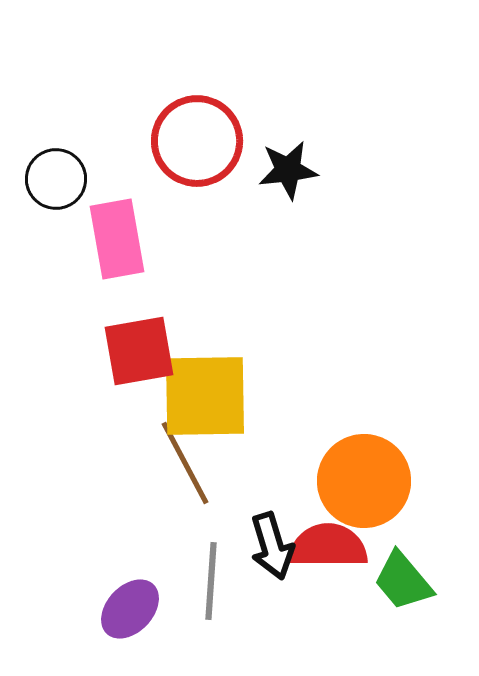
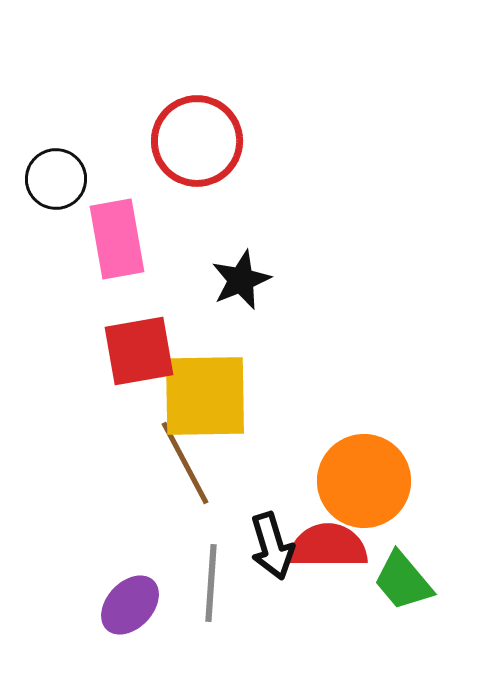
black star: moved 47 px left, 110 px down; rotated 16 degrees counterclockwise
gray line: moved 2 px down
purple ellipse: moved 4 px up
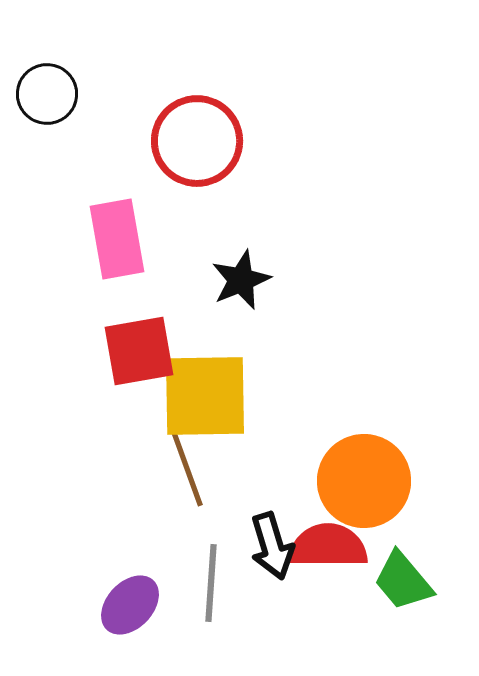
black circle: moved 9 px left, 85 px up
brown line: rotated 8 degrees clockwise
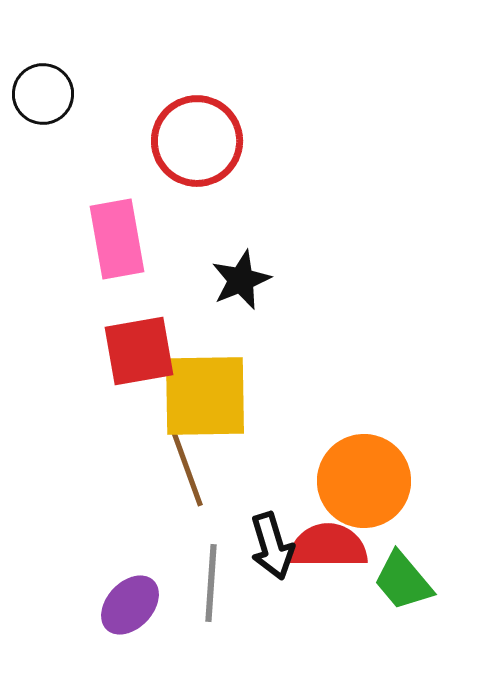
black circle: moved 4 px left
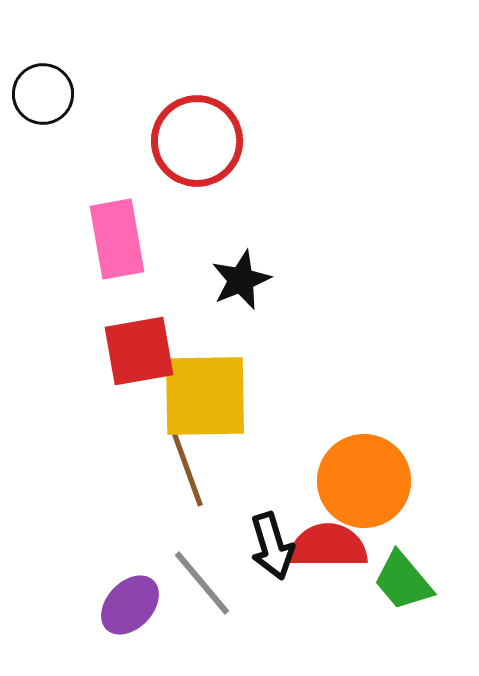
gray line: moved 9 px left; rotated 44 degrees counterclockwise
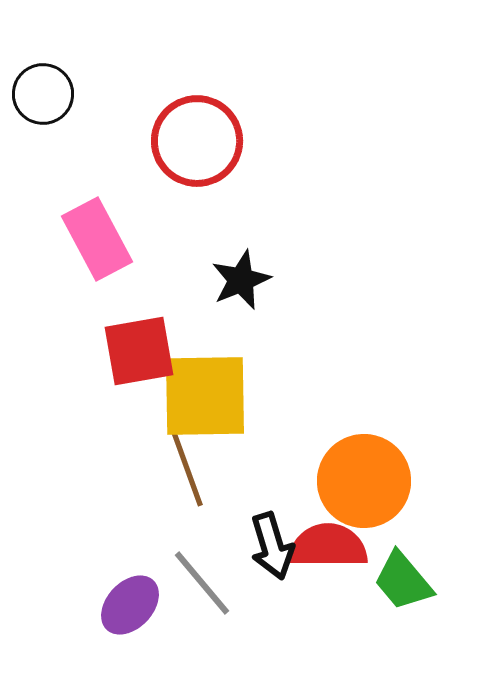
pink rectangle: moved 20 px left; rotated 18 degrees counterclockwise
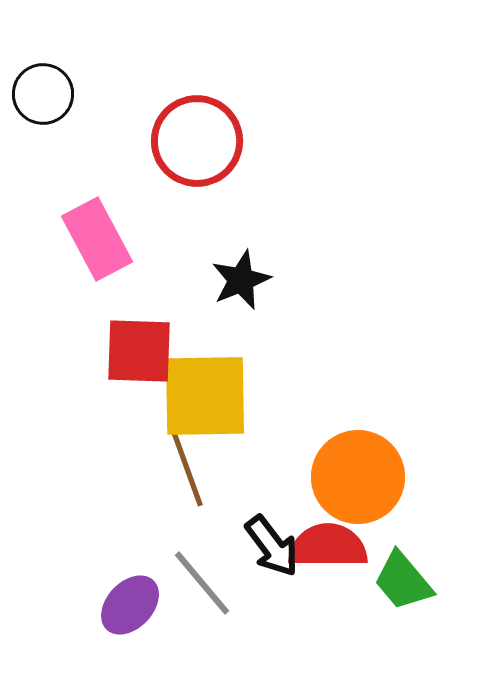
red square: rotated 12 degrees clockwise
orange circle: moved 6 px left, 4 px up
black arrow: rotated 20 degrees counterclockwise
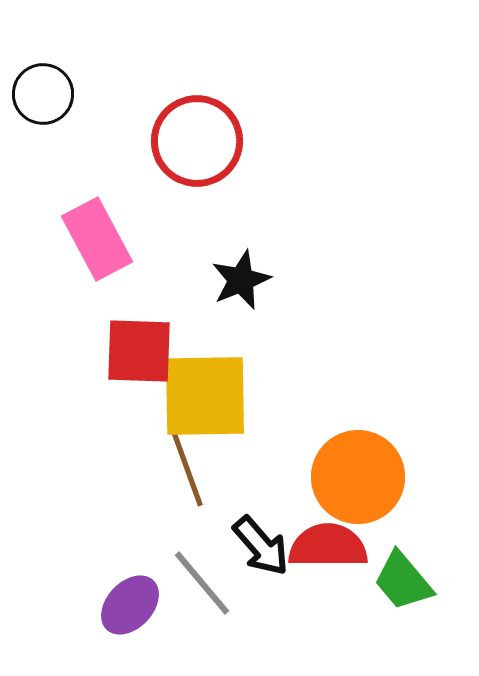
black arrow: moved 11 px left; rotated 4 degrees counterclockwise
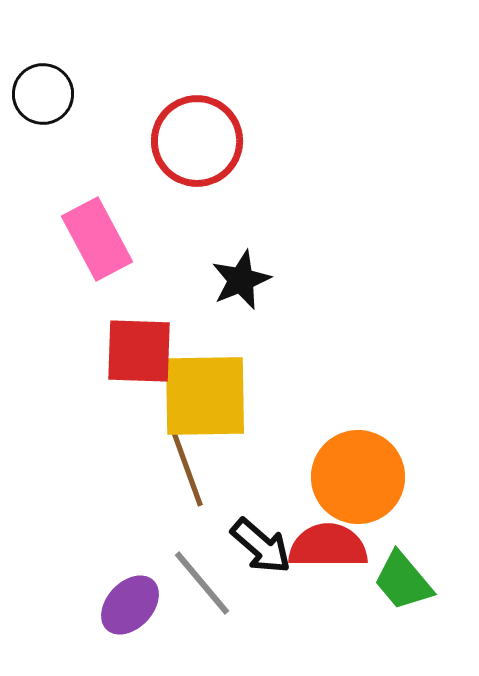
black arrow: rotated 8 degrees counterclockwise
